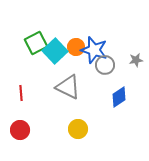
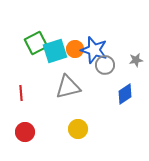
orange circle: moved 1 px left, 2 px down
cyan square: rotated 25 degrees clockwise
gray triangle: rotated 40 degrees counterclockwise
blue diamond: moved 6 px right, 3 px up
red circle: moved 5 px right, 2 px down
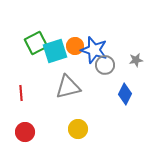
orange circle: moved 3 px up
blue diamond: rotated 30 degrees counterclockwise
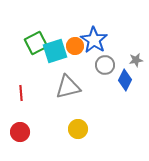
blue star: moved 10 px up; rotated 16 degrees clockwise
blue diamond: moved 14 px up
red circle: moved 5 px left
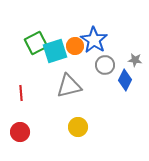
gray star: moved 1 px left; rotated 16 degrees clockwise
gray triangle: moved 1 px right, 1 px up
yellow circle: moved 2 px up
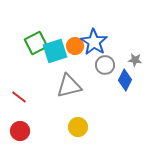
blue star: moved 2 px down
red line: moved 2 px left, 4 px down; rotated 49 degrees counterclockwise
red circle: moved 1 px up
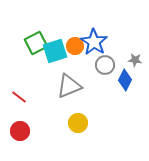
gray triangle: rotated 8 degrees counterclockwise
yellow circle: moved 4 px up
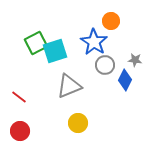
orange circle: moved 36 px right, 25 px up
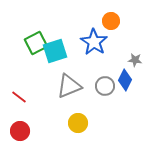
gray circle: moved 21 px down
